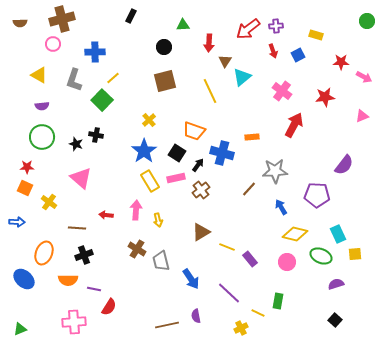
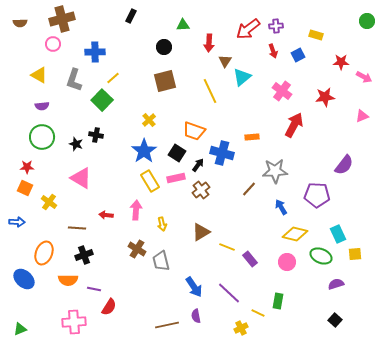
pink triangle at (81, 178): rotated 10 degrees counterclockwise
yellow arrow at (158, 220): moved 4 px right, 4 px down
blue arrow at (191, 279): moved 3 px right, 8 px down
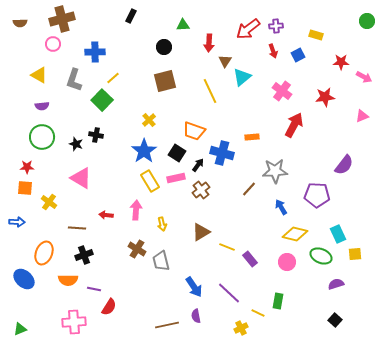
orange square at (25, 188): rotated 21 degrees counterclockwise
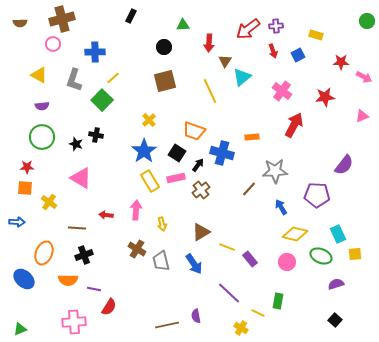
blue arrow at (194, 287): moved 23 px up
yellow cross at (241, 328): rotated 32 degrees counterclockwise
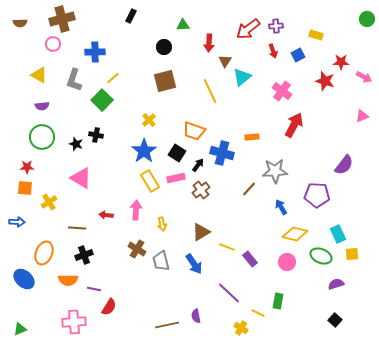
green circle at (367, 21): moved 2 px up
red star at (325, 97): moved 16 px up; rotated 24 degrees clockwise
yellow cross at (49, 202): rotated 21 degrees clockwise
yellow square at (355, 254): moved 3 px left
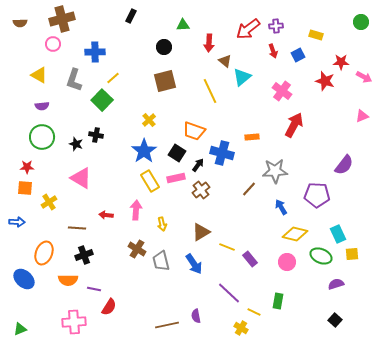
green circle at (367, 19): moved 6 px left, 3 px down
brown triangle at (225, 61): rotated 24 degrees counterclockwise
yellow line at (258, 313): moved 4 px left, 1 px up
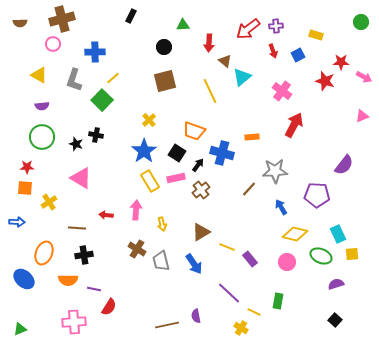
black cross at (84, 255): rotated 12 degrees clockwise
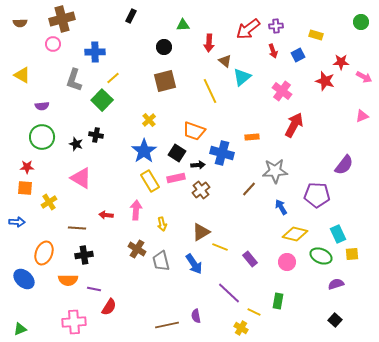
yellow triangle at (39, 75): moved 17 px left
black arrow at (198, 165): rotated 48 degrees clockwise
yellow line at (227, 247): moved 7 px left
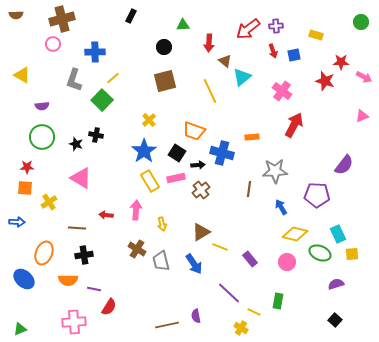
brown semicircle at (20, 23): moved 4 px left, 8 px up
blue square at (298, 55): moved 4 px left; rotated 16 degrees clockwise
brown line at (249, 189): rotated 35 degrees counterclockwise
green ellipse at (321, 256): moved 1 px left, 3 px up
